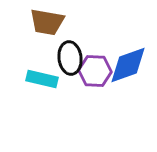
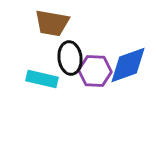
brown trapezoid: moved 5 px right, 1 px down
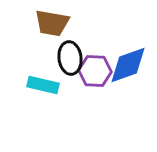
cyan rectangle: moved 1 px right, 6 px down
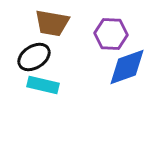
black ellipse: moved 36 px left, 1 px up; rotated 64 degrees clockwise
blue diamond: moved 1 px left, 2 px down
purple hexagon: moved 16 px right, 37 px up
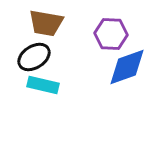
brown trapezoid: moved 6 px left
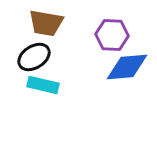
purple hexagon: moved 1 px right, 1 px down
blue diamond: rotated 15 degrees clockwise
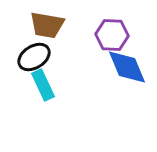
brown trapezoid: moved 1 px right, 2 px down
blue diamond: rotated 72 degrees clockwise
cyan rectangle: rotated 52 degrees clockwise
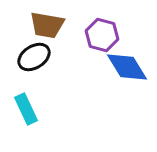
purple hexagon: moved 10 px left; rotated 12 degrees clockwise
blue diamond: rotated 9 degrees counterclockwise
cyan rectangle: moved 17 px left, 24 px down
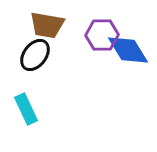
purple hexagon: rotated 16 degrees counterclockwise
black ellipse: moved 1 px right, 2 px up; rotated 20 degrees counterclockwise
blue diamond: moved 1 px right, 17 px up
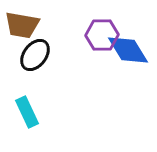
brown trapezoid: moved 25 px left
cyan rectangle: moved 1 px right, 3 px down
